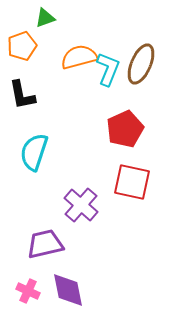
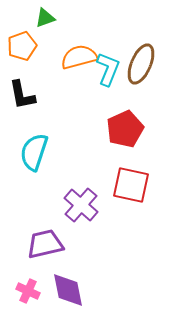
red square: moved 1 px left, 3 px down
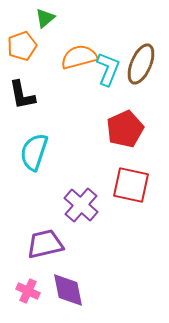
green triangle: rotated 20 degrees counterclockwise
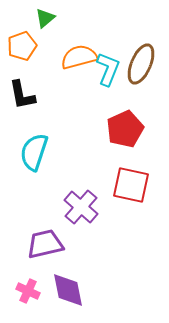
purple cross: moved 2 px down
